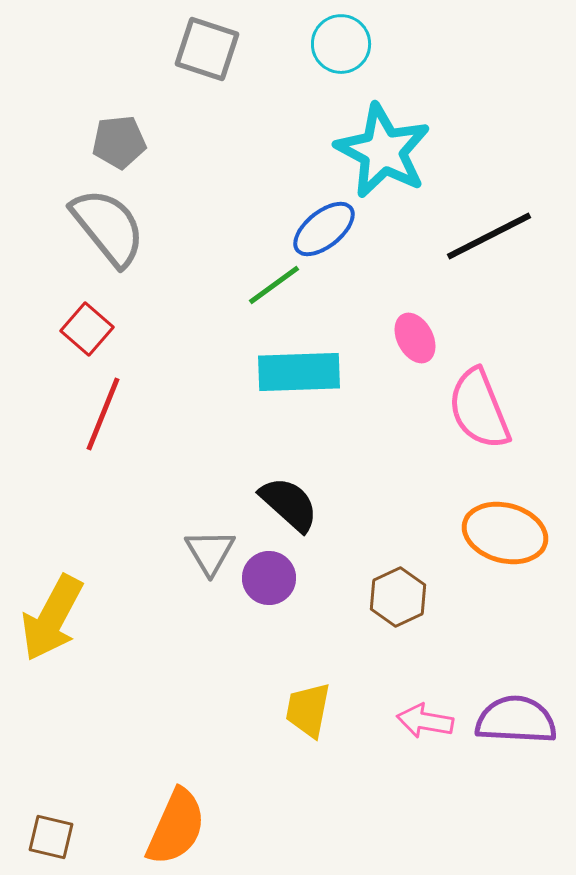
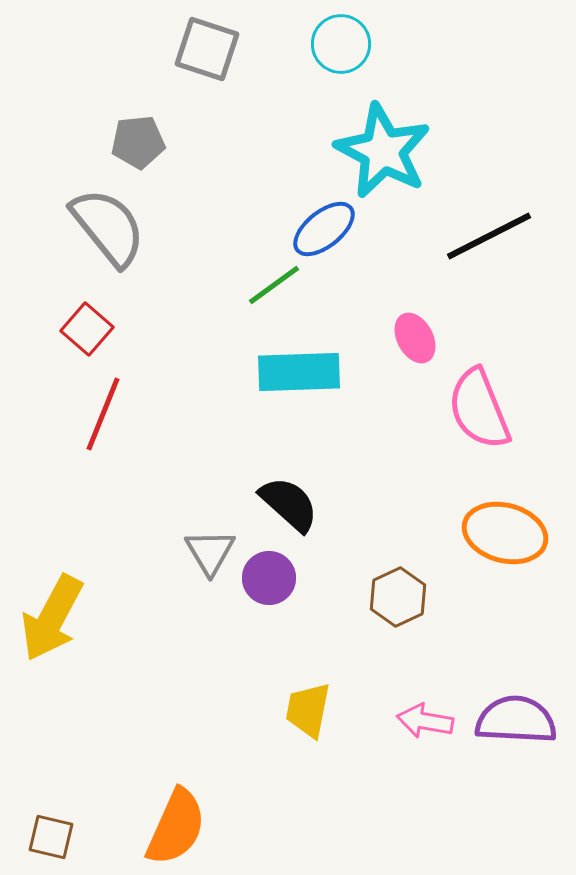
gray pentagon: moved 19 px right
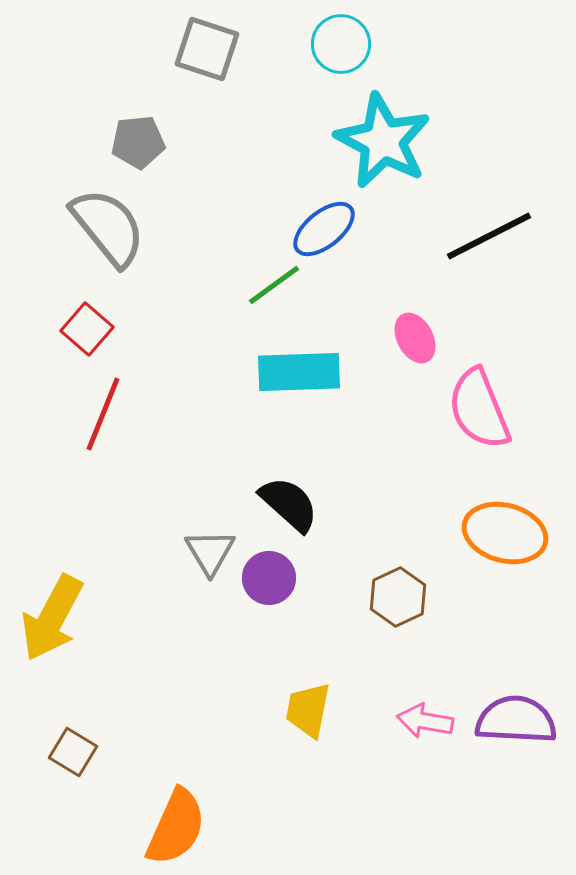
cyan star: moved 10 px up
brown square: moved 22 px right, 85 px up; rotated 18 degrees clockwise
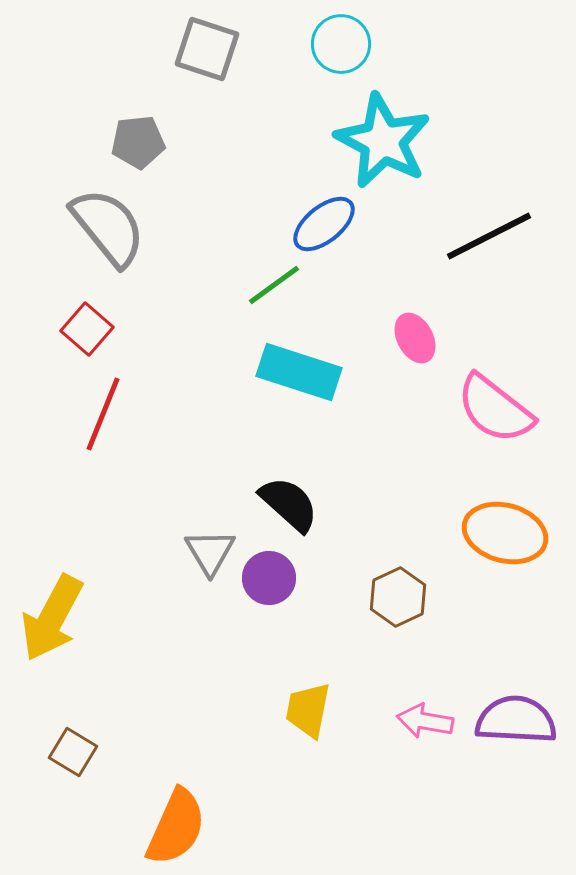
blue ellipse: moved 5 px up
cyan rectangle: rotated 20 degrees clockwise
pink semicircle: moved 16 px right; rotated 30 degrees counterclockwise
